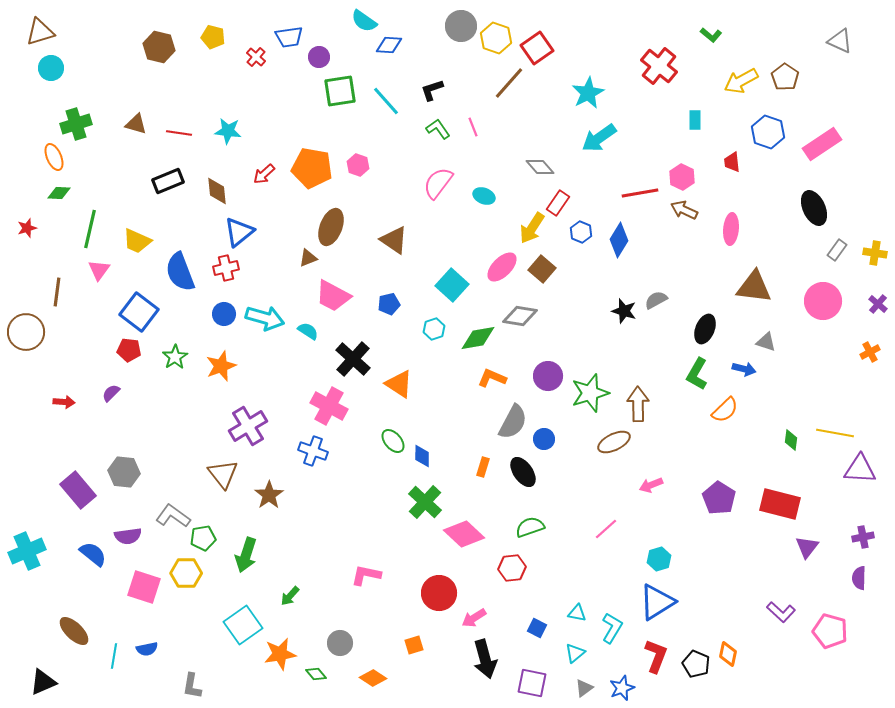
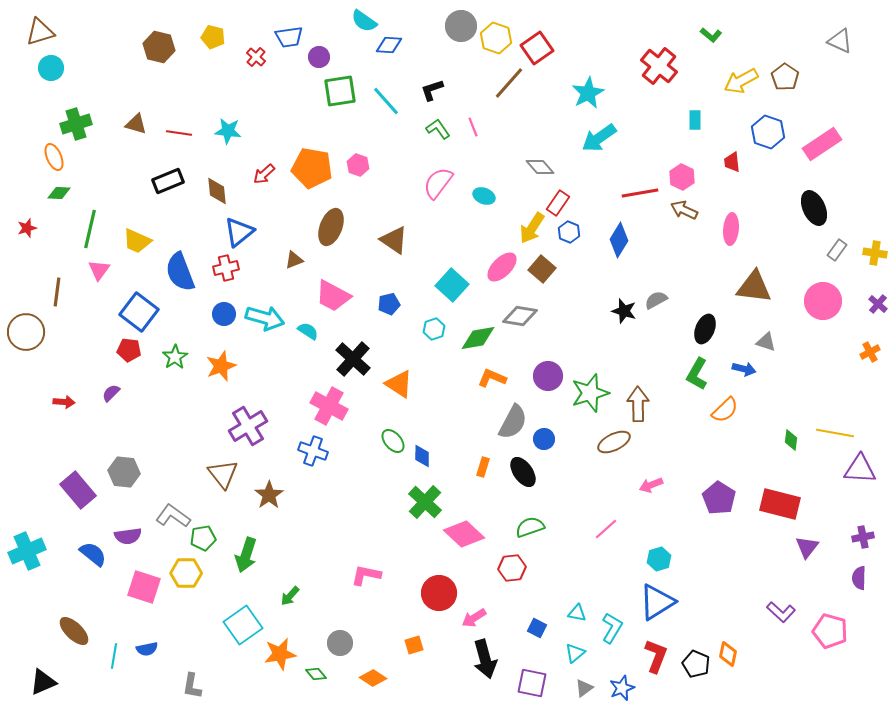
blue hexagon at (581, 232): moved 12 px left
brown triangle at (308, 258): moved 14 px left, 2 px down
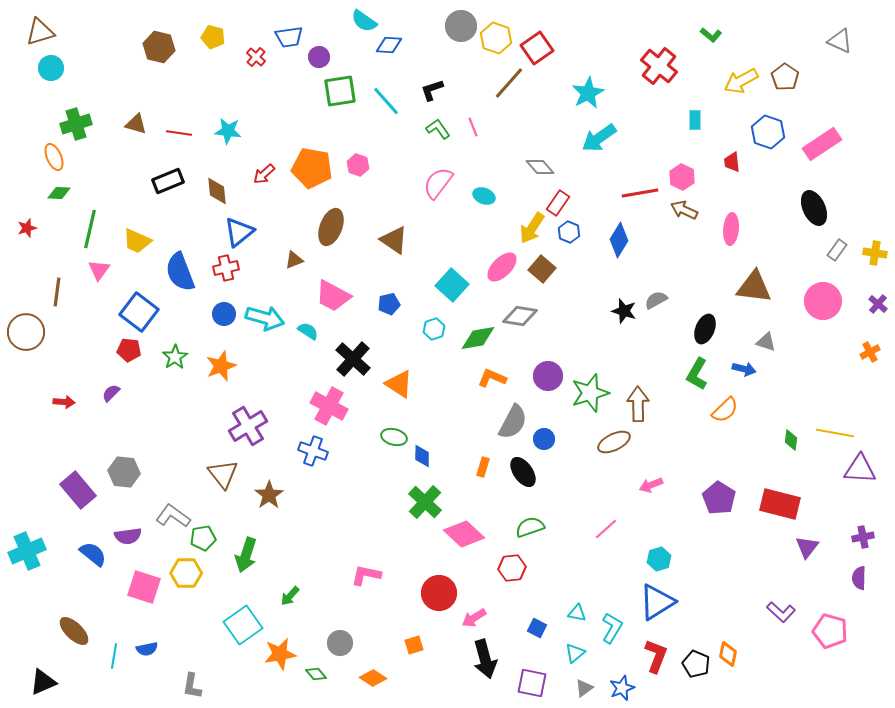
green ellipse at (393, 441): moved 1 px right, 4 px up; rotated 35 degrees counterclockwise
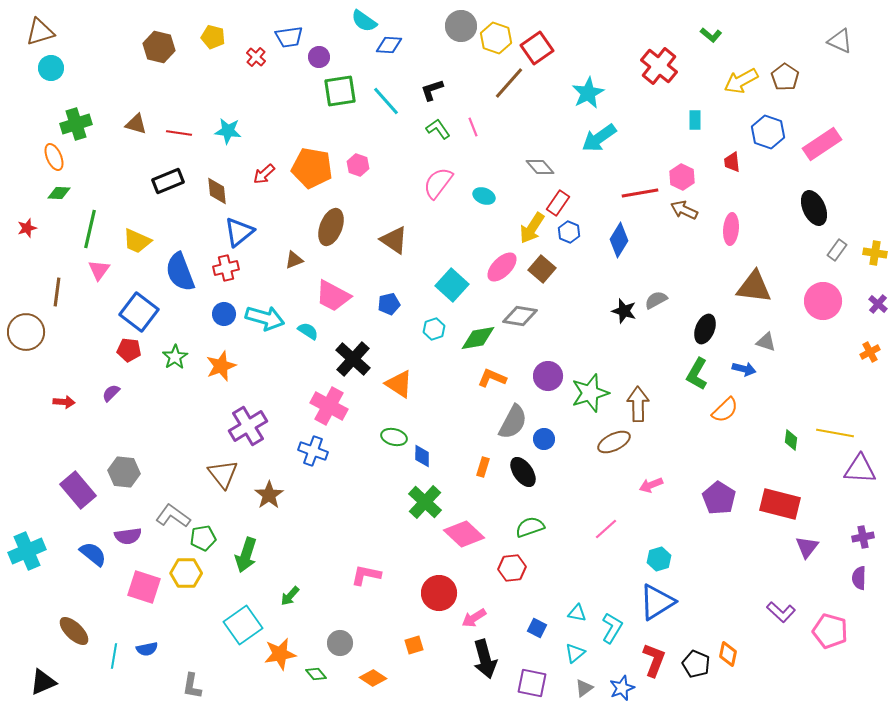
red L-shape at (656, 656): moved 2 px left, 4 px down
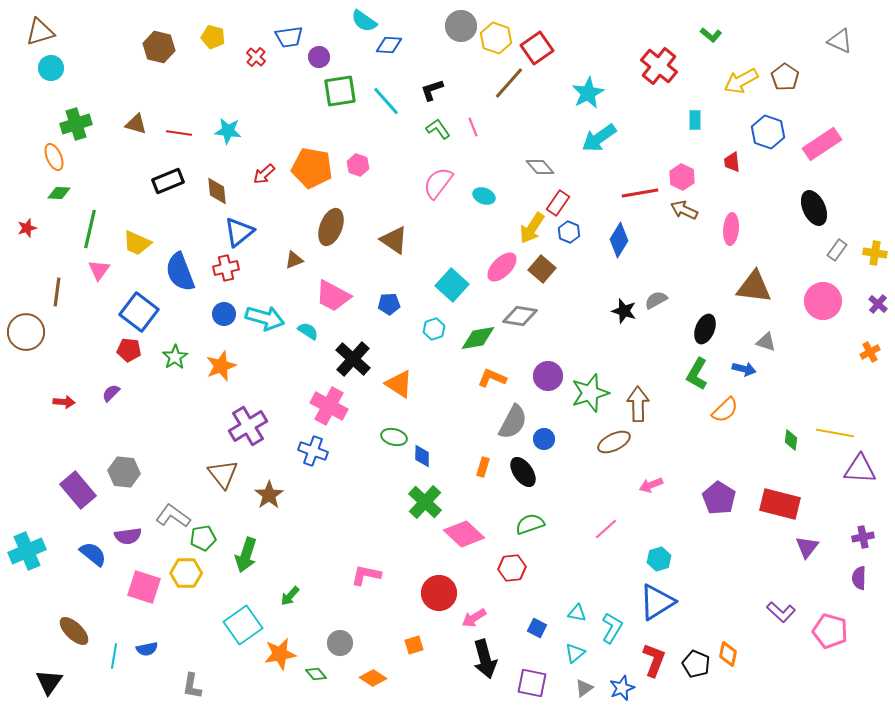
yellow trapezoid at (137, 241): moved 2 px down
blue pentagon at (389, 304): rotated 10 degrees clockwise
green semicircle at (530, 527): moved 3 px up
black triangle at (43, 682): moved 6 px right; rotated 32 degrees counterclockwise
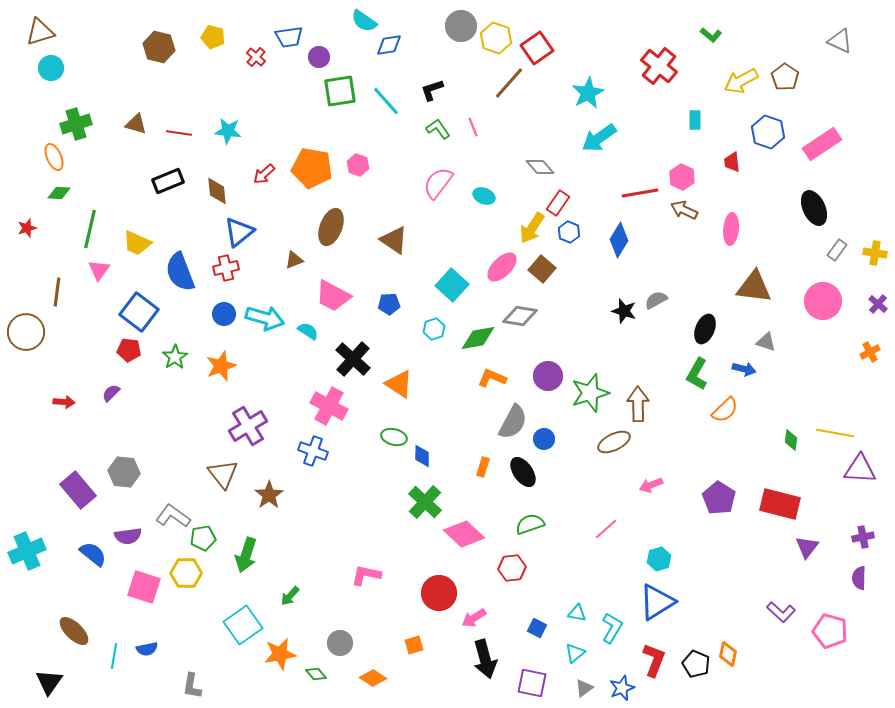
blue diamond at (389, 45): rotated 12 degrees counterclockwise
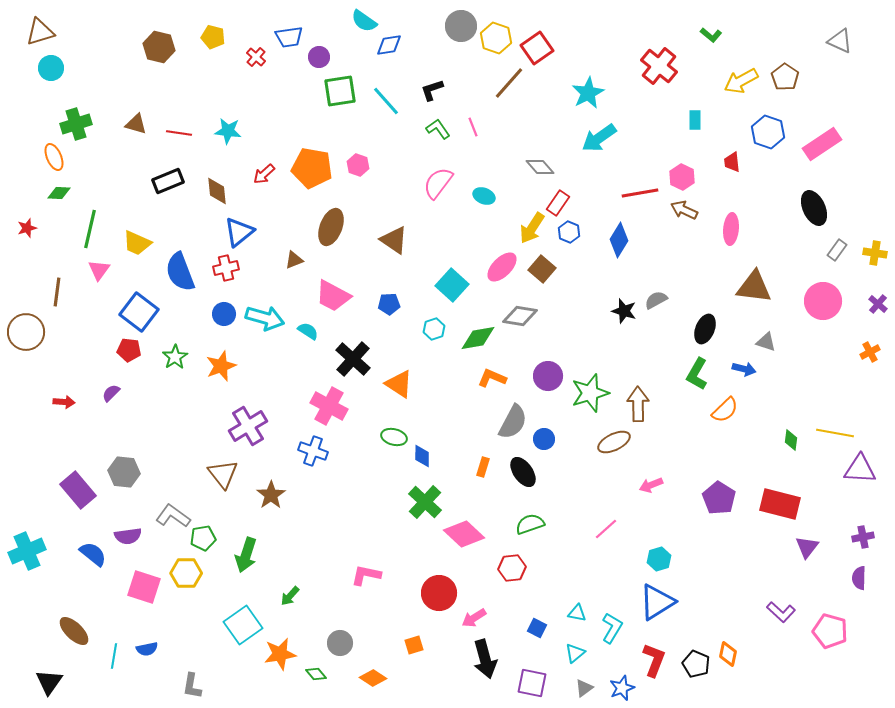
brown star at (269, 495): moved 2 px right
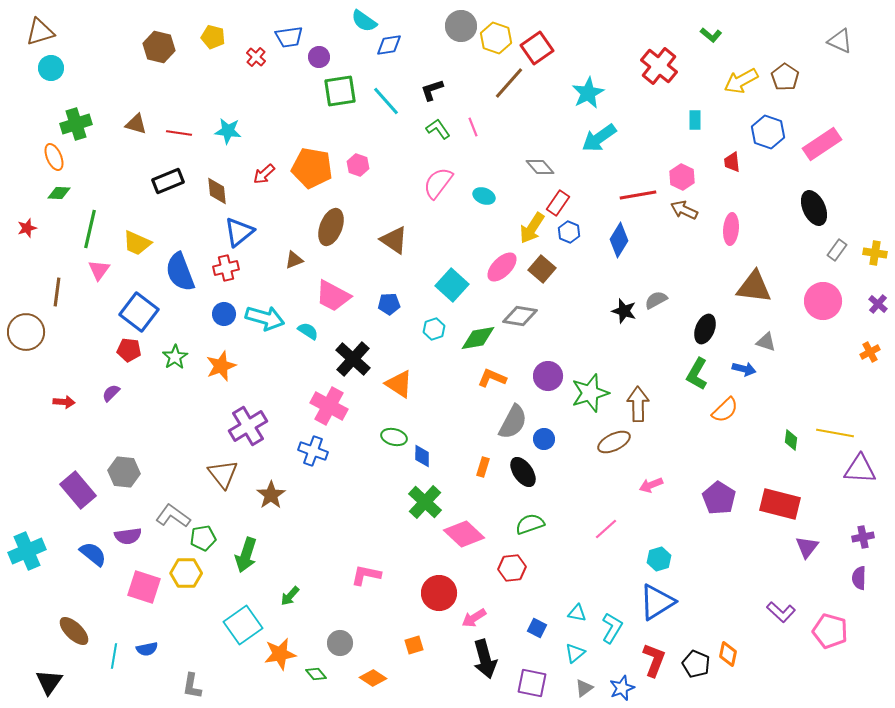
red line at (640, 193): moved 2 px left, 2 px down
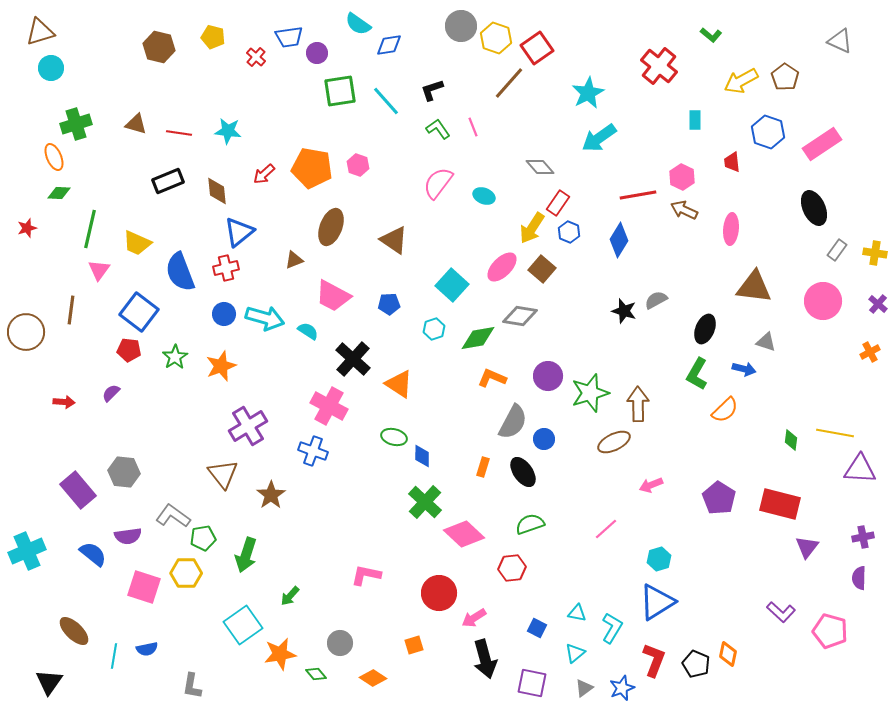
cyan semicircle at (364, 21): moved 6 px left, 3 px down
purple circle at (319, 57): moved 2 px left, 4 px up
brown line at (57, 292): moved 14 px right, 18 px down
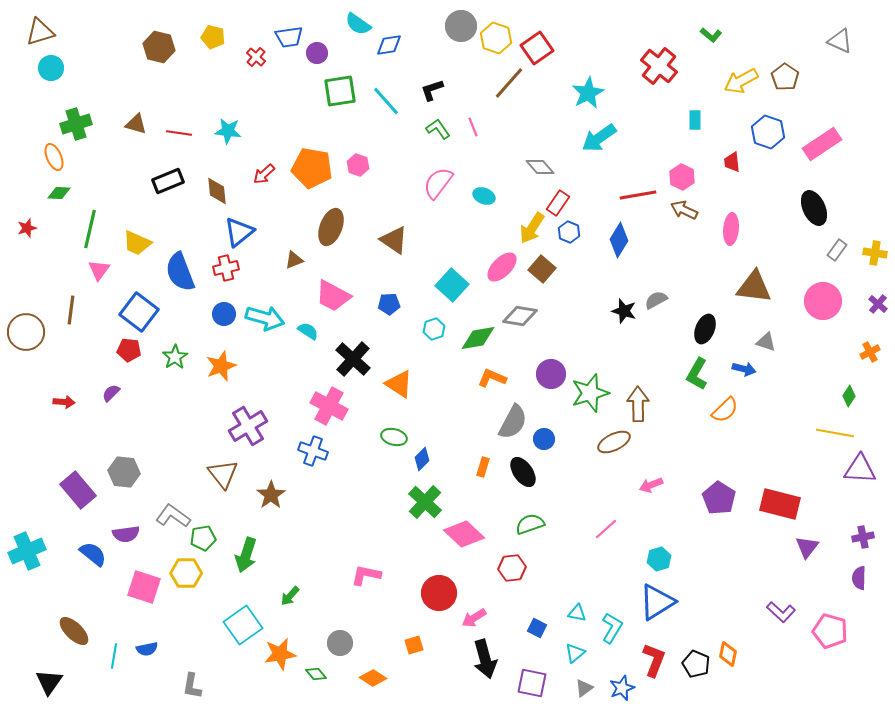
purple circle at (548, 376): moved 3 px right, 2 px up
green diamond at (791, 440): moved 58 px right, 44 px up; rotated 25 degrees clockwise
blue diamond at (422, 456): moved 3 px down; rotated 45 degrees clockwise
purple semicircle at (128, 536): moved 2 px left, 2 px up
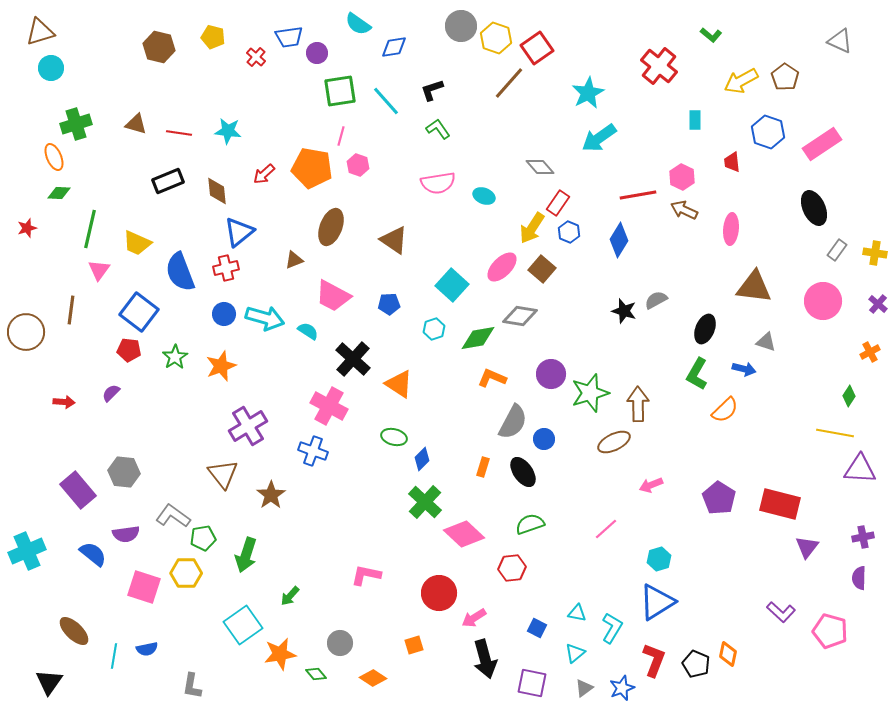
blue diamond at (389, 45): moved 5 px right, 2 px down
pink line at (473, 127): moved 132 px left, 9 px down; rotated 36 degrees clockwise
pink semicircle at (438, 183): rotated 136 degrees counterclockwise
